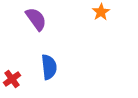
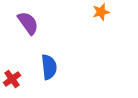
orange star: rotated 18 degrees clockwise
purple semicircle: moved 8 px left, 4 px down
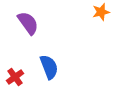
blue semicircle: rotated 15 degrees counterclockwise
red cross: moved 3 px right, 2 px up
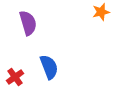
purple semicircle: rotated 20 degrees clockwise
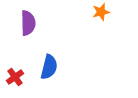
purple semicircle: rotated 15 degrees clockwise
blue semicircle: rotated 35 degrees clockwise
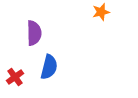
purple semicircle: moved 6 px right, 10 px down
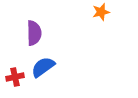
blue semicircle: moved 6 px left; rotated 140 degrees counterclockwise
red cross: rotated 24 degrees clockwise
